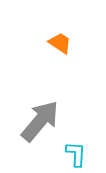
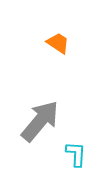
orange trapezoid: moved 2 px left
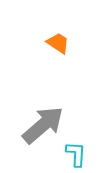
gray arrow: moved 3 px right, 4 px down; rotated 9 degrees clockwise
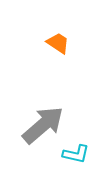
cyan L-shape: rotated 100 degrees clockwise
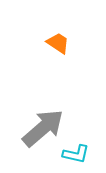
gray arrow: moved 3 px down
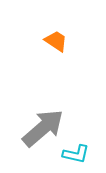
orange trapezoid: moved 2 px left, 2 px up
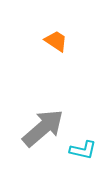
cyan L-shape: moved 7 px right, 4 px up
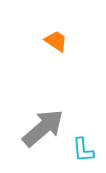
cyan L-shape: rotated 72 degrees clockwise
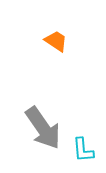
gray arrow: rotated 96 degrees clockwise
